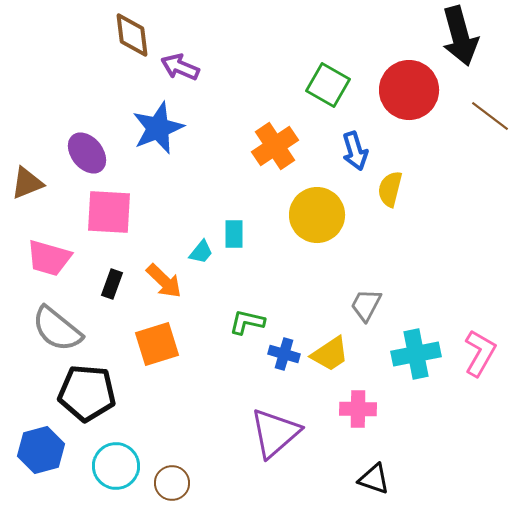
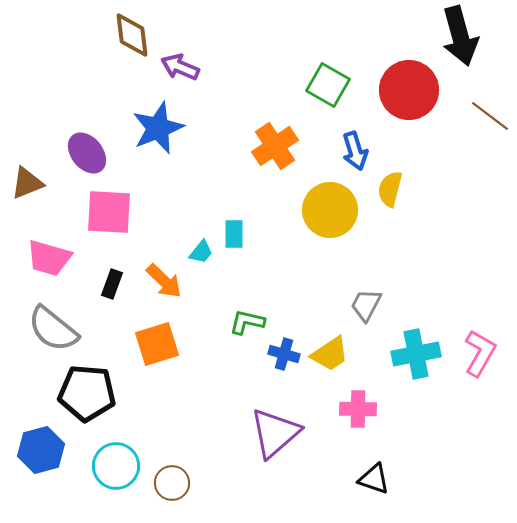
yellow circle: moved 13 px right, 5 px up
gray semicircle: moved 4 px left
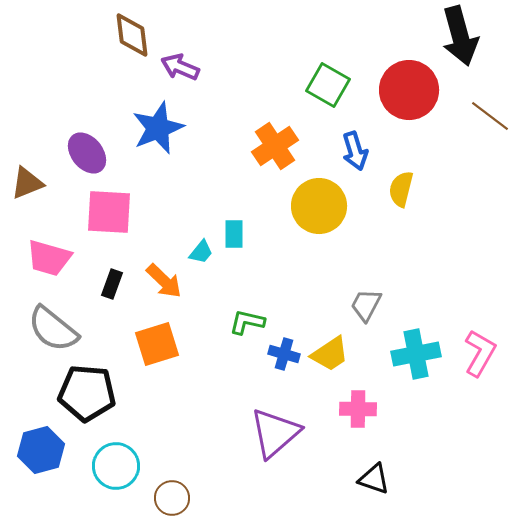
yellow semicircle: moved 11 px right
yellow circle: moved 11 px left, 4 px up
brown circle: moved 15 px down
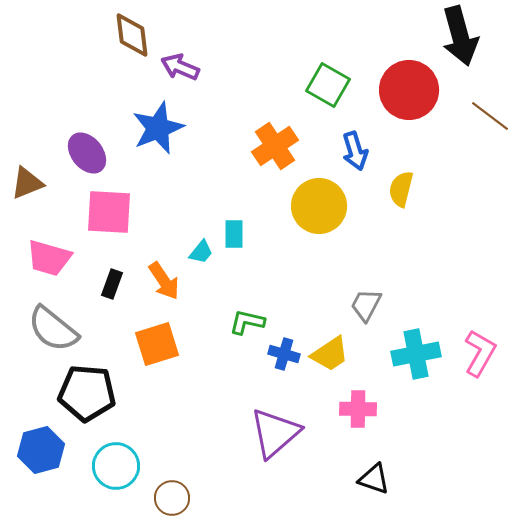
orange arrow: rotated 12 degrees clockwise
